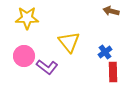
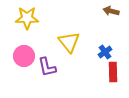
purple L-shape: rotated 40 degrees clockwise
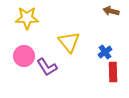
purple L-shape: rotated 20 degrees counterclockwise
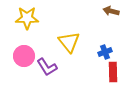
blue cross: rotated 16 degrees clockwise
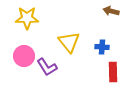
blue cross: moved 3 px left, 5 px up; rotated 24 degrees clockwise
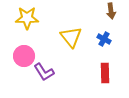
brown arrow: rotated 112 degrees counterclockwise
yellow triangle: moved 2 px right, 5 px up
blue cross: moved 2 px right, 8 px up; rotated 24 degrees clockwise
purple L-shape: moved 3 px left, 5 px down
red rectangle: moved 8 px left, 1 px down
